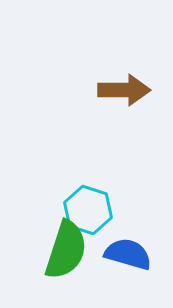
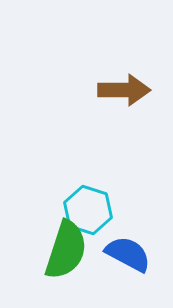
blue semicircle: rotated 12 degrees clockwise
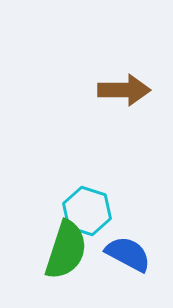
cyan hexagon: moved 1 px left, 1 px down
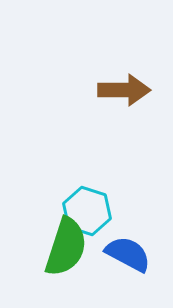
green semicircle: moved 3 px up
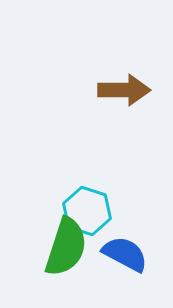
blue semicircle: moved 3 px left
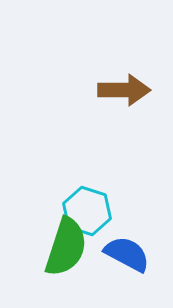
blue semicircle: moved 2 px right
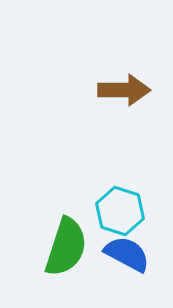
cyan hexagon: moved 33 px right
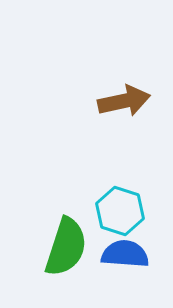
brown arrow: moved 11 px down; rotated 12 degrees counterclockwise
blue semicircle: moved 2 px left; rotated 24 degrees counterclockwise
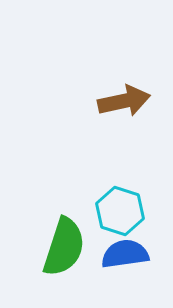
green semicircle: moved 2 px left
blue semicircle: rotated 12 degrees counterclockwise
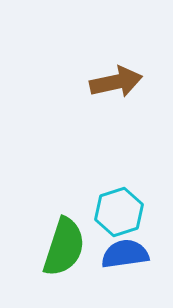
brown arrow: moved 8 px left, 19 px up
cyan hexagon: moved 1 px left, 1 px down; rotated 24 degrees clockwise
